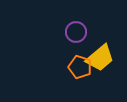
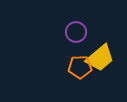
orange pentagon: rotated 20 degrees counterclockwise
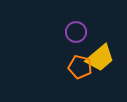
orange pentagon: rotated 15 degrees clockwise
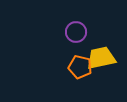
yellow trapezoid: moved 1 px right; rotated 152 degrees counterclockwise
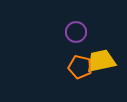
yellow trapezoid: moved 3 px down
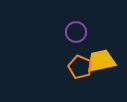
orange pentagon: rotated 10 degrees clockwise
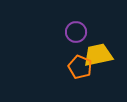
yellow trapezoid: moved 3 px left, 6 px up
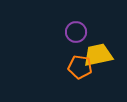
orange pentagon: rotated 15 degrees counterclockwise
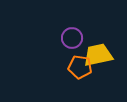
purple circle: moved 4 px left, 6 px down
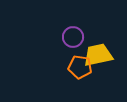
purple circle: moved 1 px right, 1 px up
